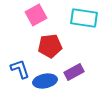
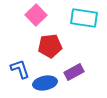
pink square: rotated 15 degrees counterclockwise
blue ellipse: moved 2 px down
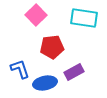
red pentagon: moved 2 px right, 1 px down
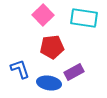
pink square: moved 7 px right
blue ellipse: moved 4 px right; rotated 20 degrees clockwise
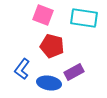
pink square: rotated 25 degrees counterclockwise
red pentagon: moved 1 px up; rotated 20 degrees clockwise
blue L-shape: moved 2 px right; rotated 125 degrees counterclockwise
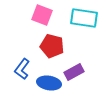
pink square: moved 1 px left
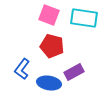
pink square: moved 7 px right
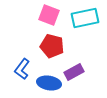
cyan rectangle: moved 1 px right; rotated 20 degrees counterclockwise
